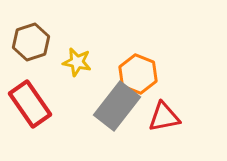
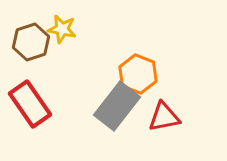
yellow star: moved 15 px left, 33 px up
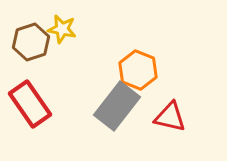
orange hexagon: moved 4 px up
red triangle: moved 6 px right; rotated 24 degrees clockwise
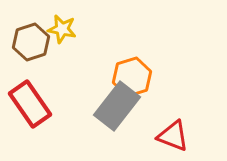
orange hexagon: moved 6 px left, 7 px down; rotated 21 degrees clockwise
red triangle: moved 3 px right, 19 px down; rotated 8 degrees clockwise
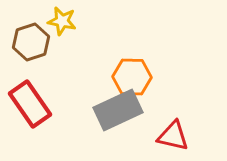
yellow star: moved 8 px up
orange hexagon: rotated 18 degrees clockwise
gray rectangle: moved 1 px right, 4 px down; rotated 27 degrees clockwise
red triangle: rotated 8 degrees counterclockwise
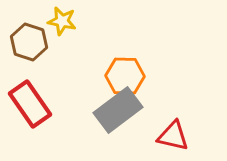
brown hexagon: moved 2 px left; rotated 24 degrees counterclockwise
orange hexagon: moved 7 px left, 1 px up
gray rectangle: rotated 12 degrees counterclockwise
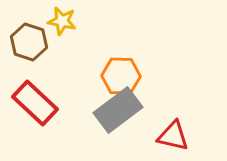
orange hexagon: moved 4 px left
red rectangle: moved 5 px right, 1 px up; rotated 12 degrees counterclockwise
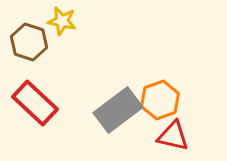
orange hexagon: moved 39 px right, 24 px down; rotated 21 degrees counterclockwise
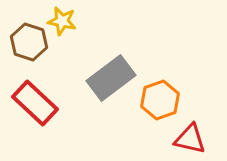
gray rectangle: moved 7 px left, 32 px up
red triangle: moved 17 px right, 3 px down
